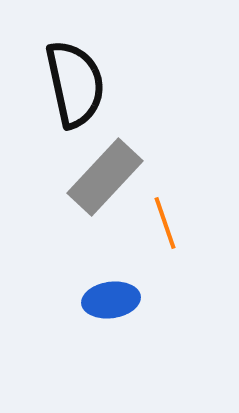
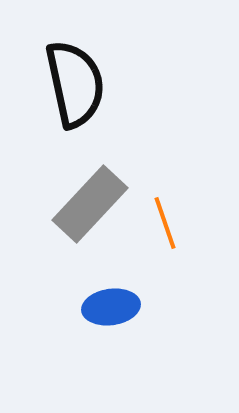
gray rectangle: moved 15 px left, 27 px down
blue ellipse: moved 7 px down
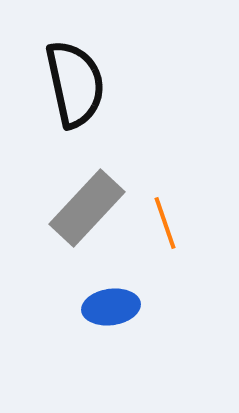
gray rectangle: moved 3 px left, 4 px down
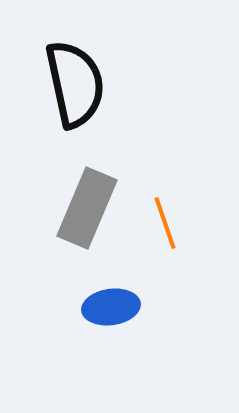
gray rectangle: rotated 20 degrees counterclockwise
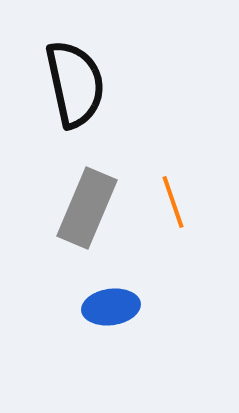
orange line: moved 8 px right, 21 px up
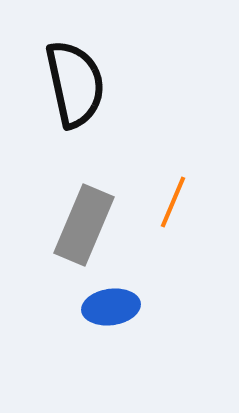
orange line: rotated 42 degrees clockwise
gray rectangle: moved 3 px left, 17 px down
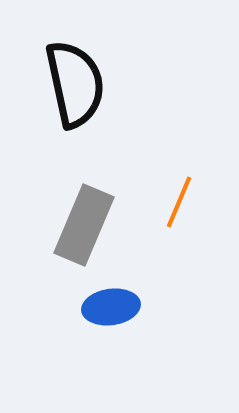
orange line: moved 6 px right
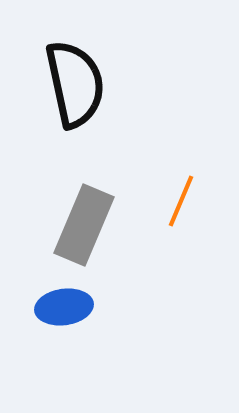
orange line: moved 2 px right, 1 px up
blue ellipse: moved 47 px left
